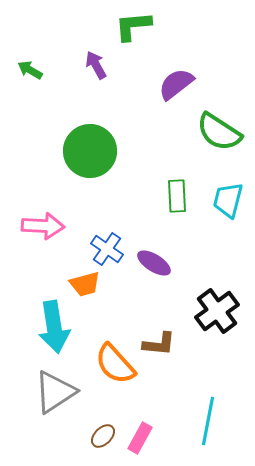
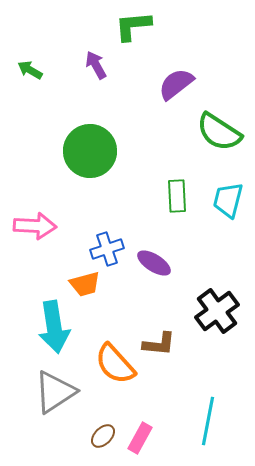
pink arrow: moved 8 px left
blue cross: rotated 36 degrees clockwise
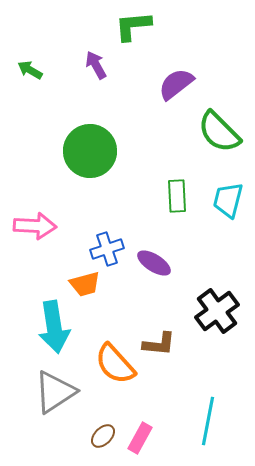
green semicircle: rotated 12 degrees clockwise
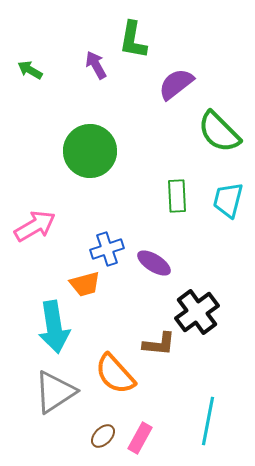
green L-shape: moved 14 px down; rotated 75 degrees counterclockwise
pink arrow: rotated 33 degrees counterclockwise
black cross: moved 20 px left, 1 px down
orange semicircle: moved 10 px down
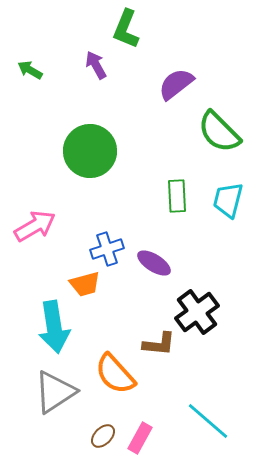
green L-shape: moved 7 px left, 11 px up; rotated 12 degrees clockwise
cyan line: rotated 60 degrees counterclockwise
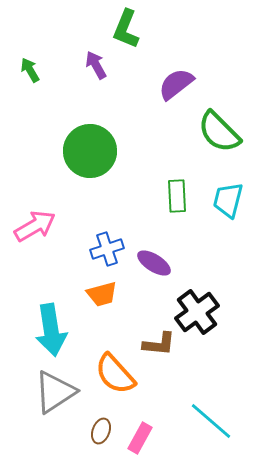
green arrow: rotated 30 degrees clockwise
orange trapezoid: moved 17 px right, 10 px down
cyan arrow: moved 3 px left, 3 px down
cyan line: moved 3 px right
brown ellipse: moved 2 px left, 5 px up; rotated 25 degrees counterclockwise
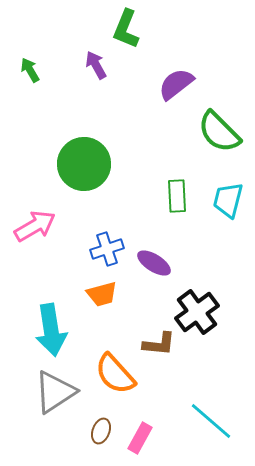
green circle: moved 6 px left, 13 px down
